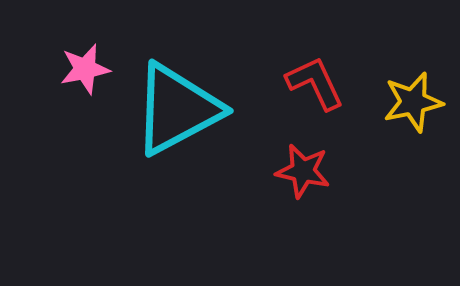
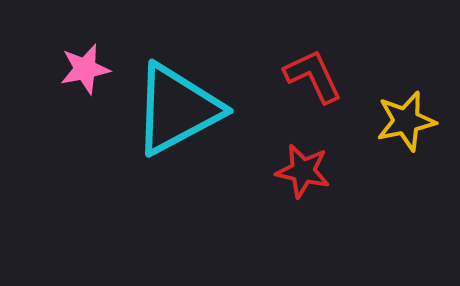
red L-shape: moved 2 px left, 7 px up
yellow star: moved 7 px left, 19 px down
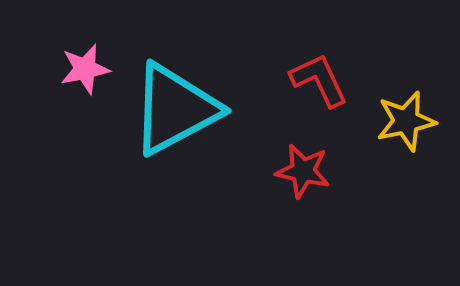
red L-shape: moved 6 px right, 4 px down
cyan triangle: moved 2 px left
